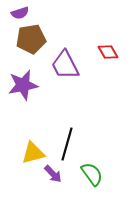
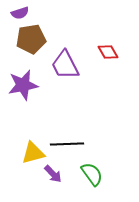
black line: rotated 72 degrees clockwise
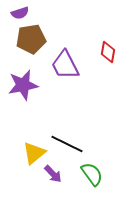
red diamond: rotated 40 degrees clockwise
black line: rotated 28 degrees clockwise
yellow triangle: moved 1 px right; rotated 25 degrees counterclockwise
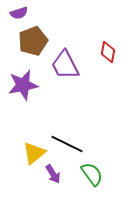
purple semicircle: moved 1 px left
brown pentagon: moved 2 px right, 2 px down; rotated 12 degrees counterclockwise
purple arrow: rotated 12 degrees clockwise
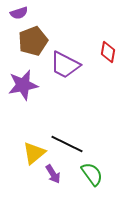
purple trapezoid: rotated 36 degrees counterclockwise
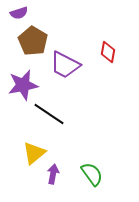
brown pentagon: rotated 20 degrees counterclockwise
black line: moved 18 px left, 30 px up; rotated 8 degrees clockwise
purple arrow: rotated 138 degrees counterclockwise
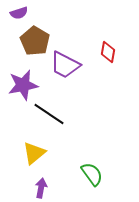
brown pentagon: moved 2 px right
purple arrow: moved 12 px left, 14 px down
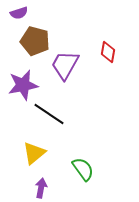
brown pentagon: rotated 16 degrees counterclockwise
purple trapezoid: rotated 92 degrees clockwise
green semicircle: moved 9 px left, 5 px up
